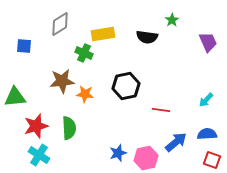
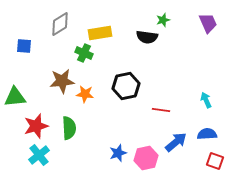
green star: moved 9 px left; rotated 16 degrees clockwise
yellow rectangle: moved 3 px left, 1 px up
purple trapezoid: moved 19 px up
cyan arrow: rotated 112 degrees clockwise
cyan cross: rotated 20 degrees clockwise
red square: moved 3 px right, 1 px down
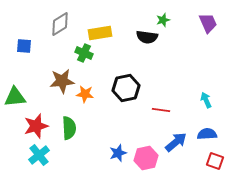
black hexagon: moved 2 px down
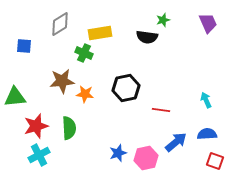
cyan cross: rotated 10 degrees clockwise
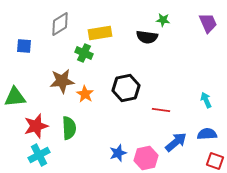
green star: rotated 24 degrees clockwise
orange star: rotated 24 degrees clockwise
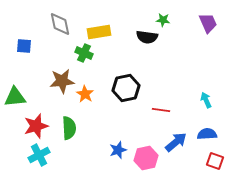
gray diamond: rotated 70 degrees counterclockwise
yellow rectangle: moved 1 px left, 1 px up
blue star: moved 3 px up
